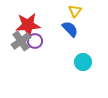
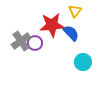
red star: moved 24 px right
blue semicircle: moved 1 px right, 4 px down
purple circle: moved 2 px down
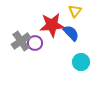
cyan circle: moved 2 px left
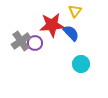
cyan circle: moved 2 px down
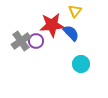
purple circle: moved 1 px right, 2 px up
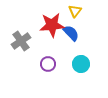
purple circle: moved 12 px right, 23 px down
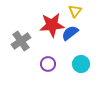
blue semicircle: moved 1 px left; rotated 84 degrees counterclockwise
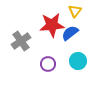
cyan circle: moved 3 px left, 3 px up
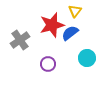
red star: rotated 10 degrees counterclockwise
gray cross: moved 1 px left, 1 px up
cyan circle: moved 9 px right, 3 px up
